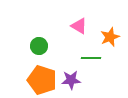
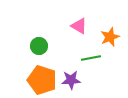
green line: rotated 12 degrees counterclockwise
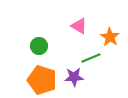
orange star: rotated 18 degrees counterclockwise
green line: rotated 12 degrees counterclockwise
purple star: moved 3 px right, 3 px up
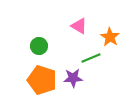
purple star: moved 1 px left, 1 px down
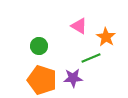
orange star: moved 4 px left
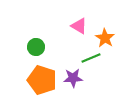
orange star: moved 1 px left, 1 px down
green circle: moved 3 px left, 1 px down
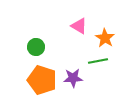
green line: moved 7 px right, 3 px down; rotated 12 degrees clockwise
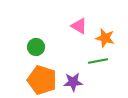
orange star: rotated 18 degrees counterclockwise
purple star: moved 4 px down
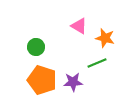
green line: moved 1 px left, 2 px down; rotated 12 degrees counterclockwise
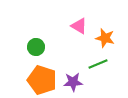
green line: moved 1 px right, 1 px down
